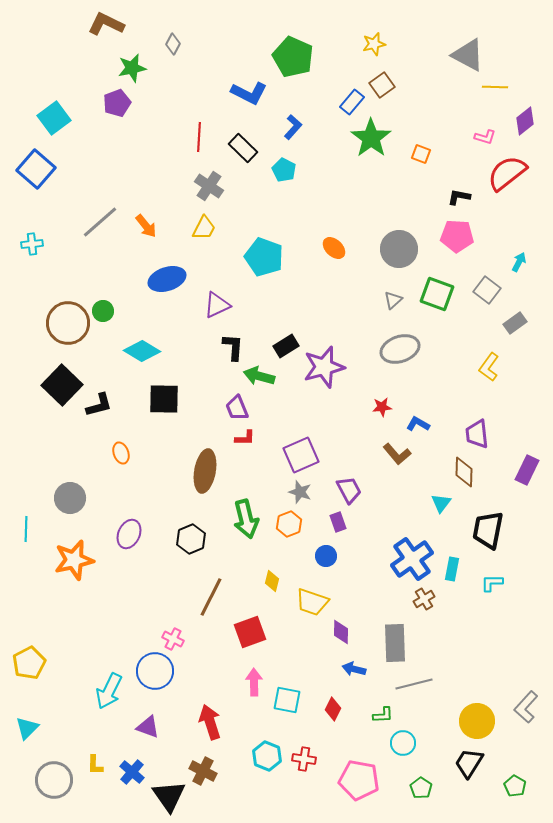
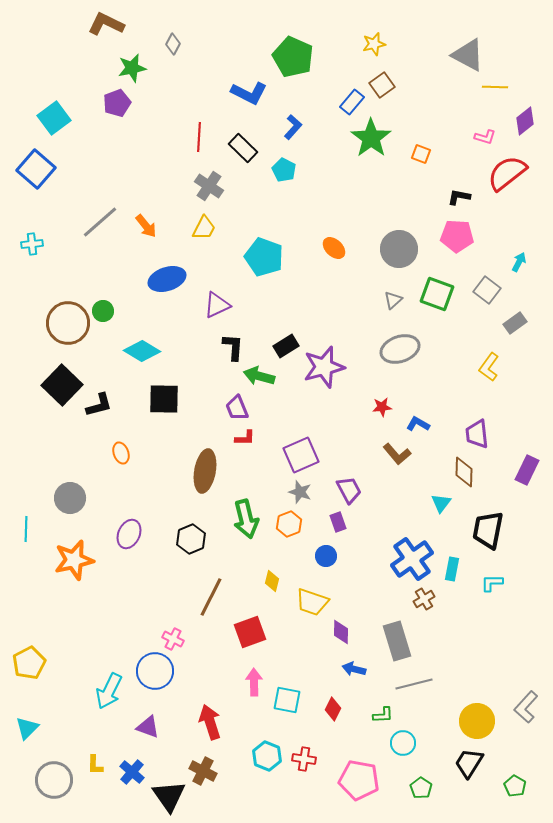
gray rectangle at (395, 643): moved 2 px right, 2 px up; rotated 15 degrees counterclockwise
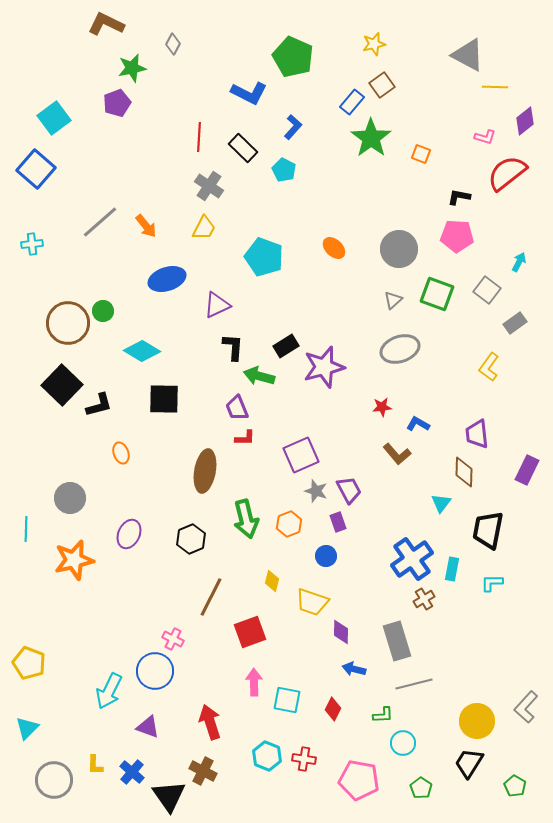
gray star at (300, 492): moved 16 px right, 1 px up
yellow pentagon at (29, 663): rotated 24 degrees counterclockwise
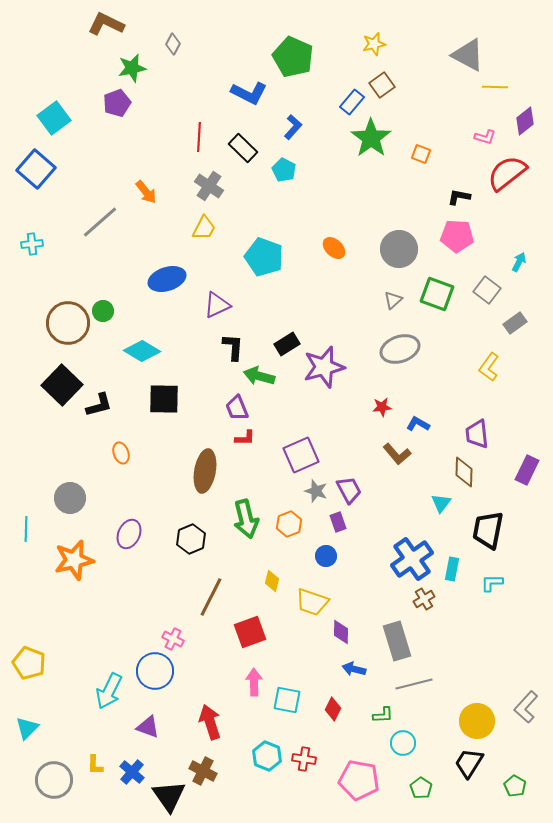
orange arrow at (146, 226): moved 34 px up
black rectangle at (286, 346): moved 1 px right, 2 px up
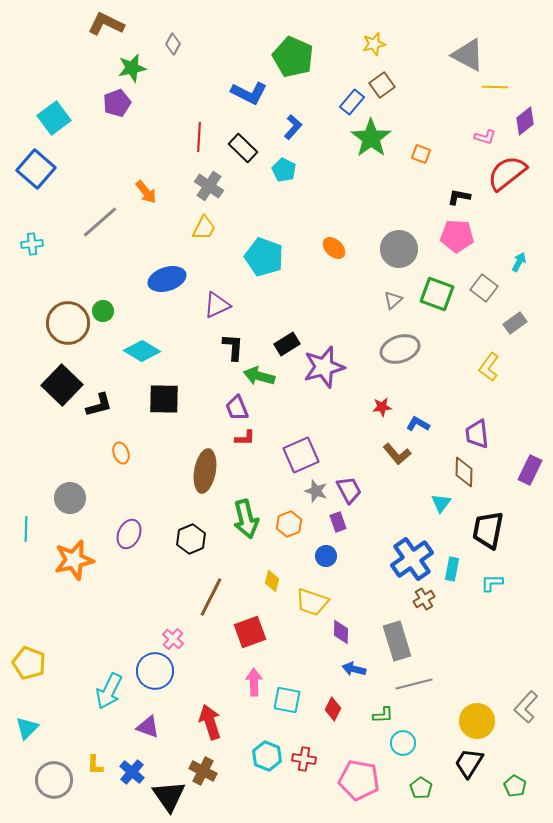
gray square at (487, 290): moved 3 px left, 2 px up
purple rectangle at (527, 470): moved 3 px right
pink cross at (173, 639): rotated 15 degrees clockwise
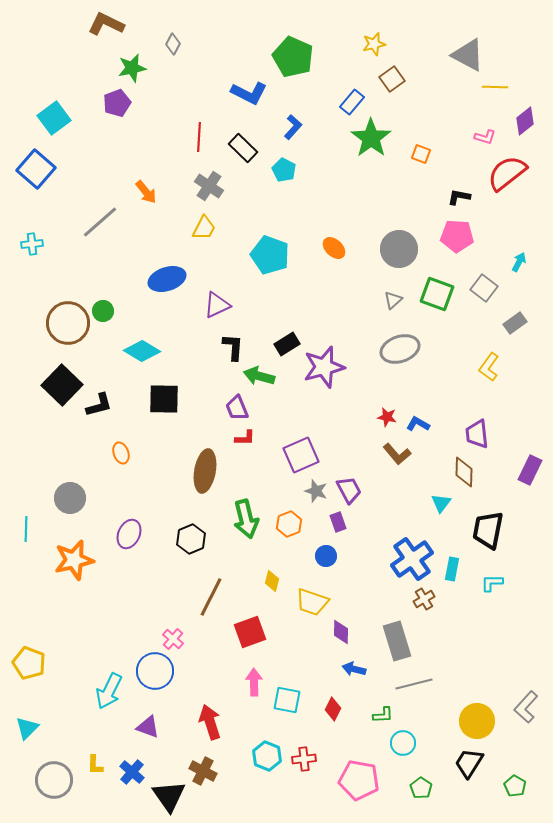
brown square at (382, 85): moved 10 px right, 6 px up
cyan pentagon at (264, 257): moved 6 px right, 2 px up
red star at (382, 407): moved 5 px right, 10 px down; rotated 18 degrees clockwise
red cross at (304, 759): rotated 15 degrees counterclockwise
